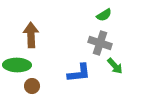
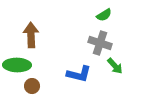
blue L-shape: moved 1 px down; rotated 20 degrees clockwise
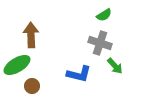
green ellipse: rotated 32 degrees counterclockwise
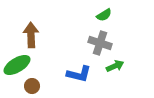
green arrow: rotated 72 degrees counterclockwise
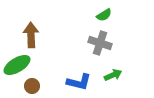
green arrow: moved 2 px left, 9 px down
blue L-shape: moved 8 px down
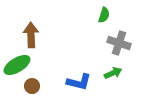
green semicircle: rotated 42 degrees counterclockwise
gray cross: moved 19 px right
green arrow: moved 2 px up
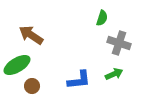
green semicircle: moved 2 px left, 3 px down
brown arrow: rotated 55 degrees counterclockwise
green arrow: moved 1 px right, 1 px down
blue L-shape: moved 2 px up; rotated 20 degrees counterclockwise
